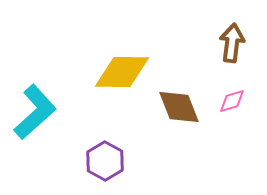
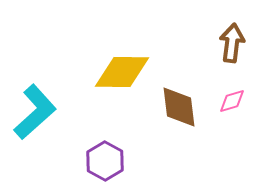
brown diamond: rotated 15 degrees clockwise
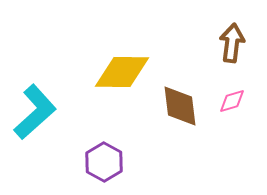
brown diamond: moved 1 px right, 1 px up
purple hexagon: moved 1 px left, 1 px down
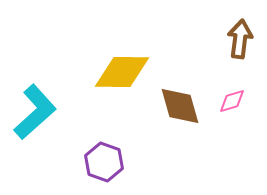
brown arrow: moved 8 px right, 4 px up
brown diamond: rotated 9 degrees counterclockwise
purple hexagon: rotated 9 degrees counterclockwise
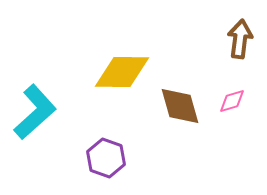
purple hexagon: moved 2 px right, 4 px up
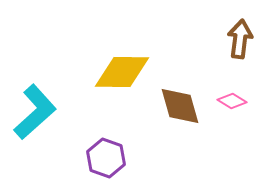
pink diamond: rotated 48 degrees clockwise
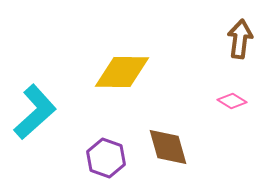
brown diamond: moved 12 px left, 41 px down
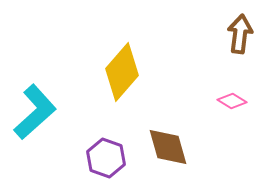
brown arrow: moved 5 px up
yellow diamond: rotated 50 degrees counterclockwise
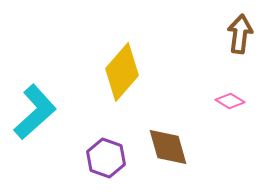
pink diamond: moved 2 px left
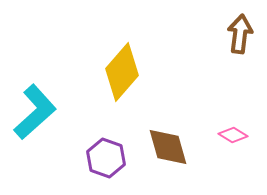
pink diamond: moved 3 px right, 34 px down
